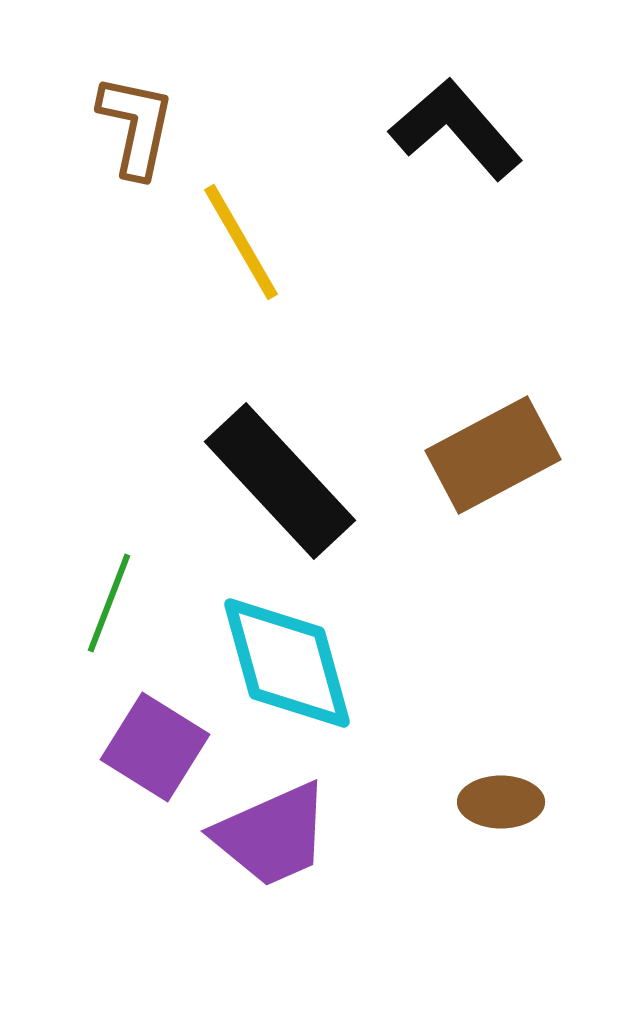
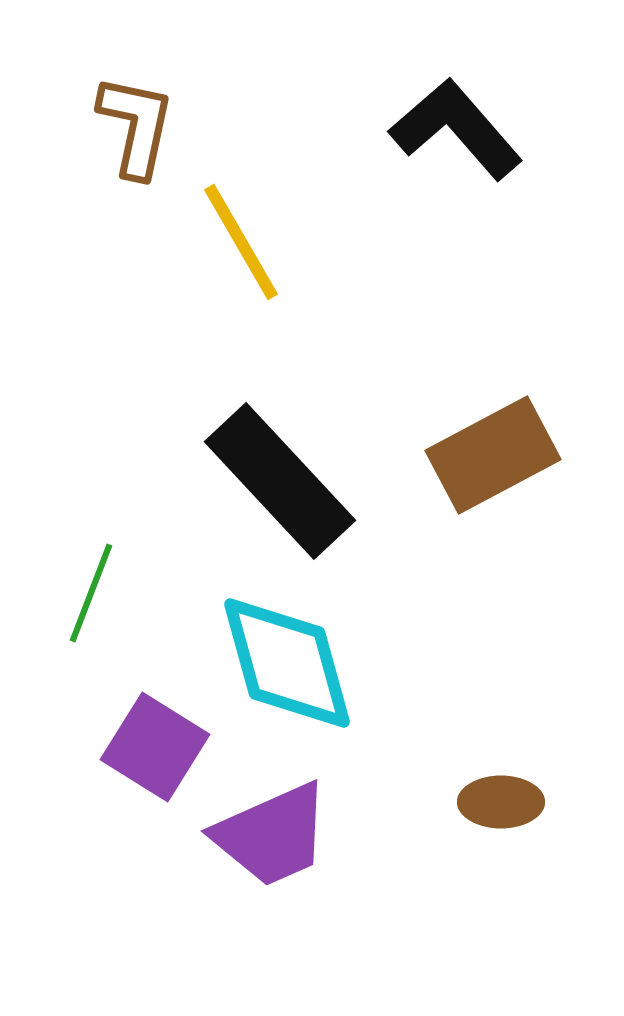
green line: moved 18 px left, 10 px up
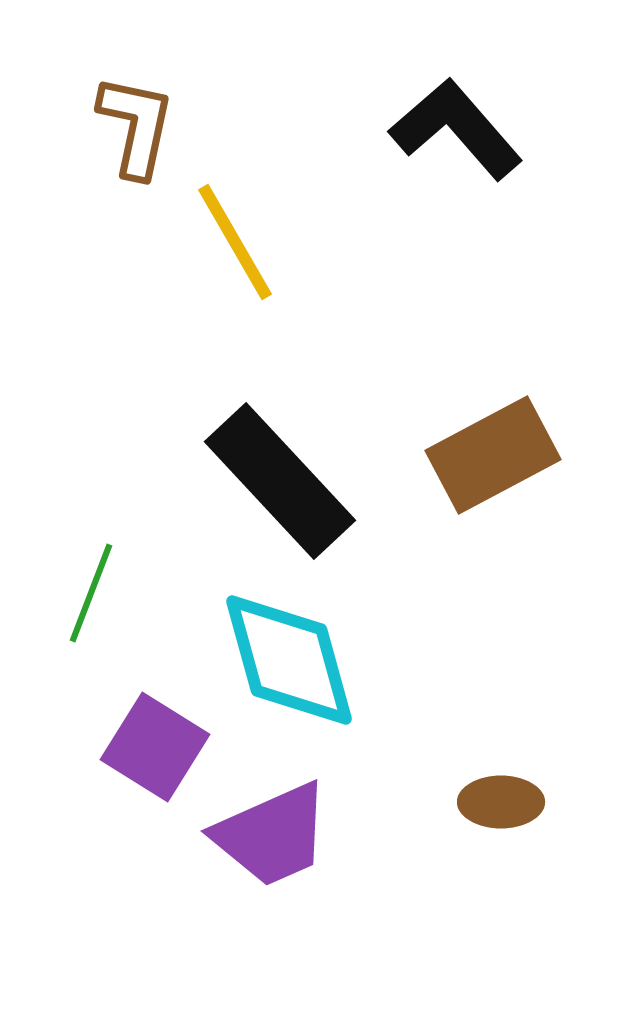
yellow line: moved 6 px left
cyan diamond: moved 2 px right, 3 px up
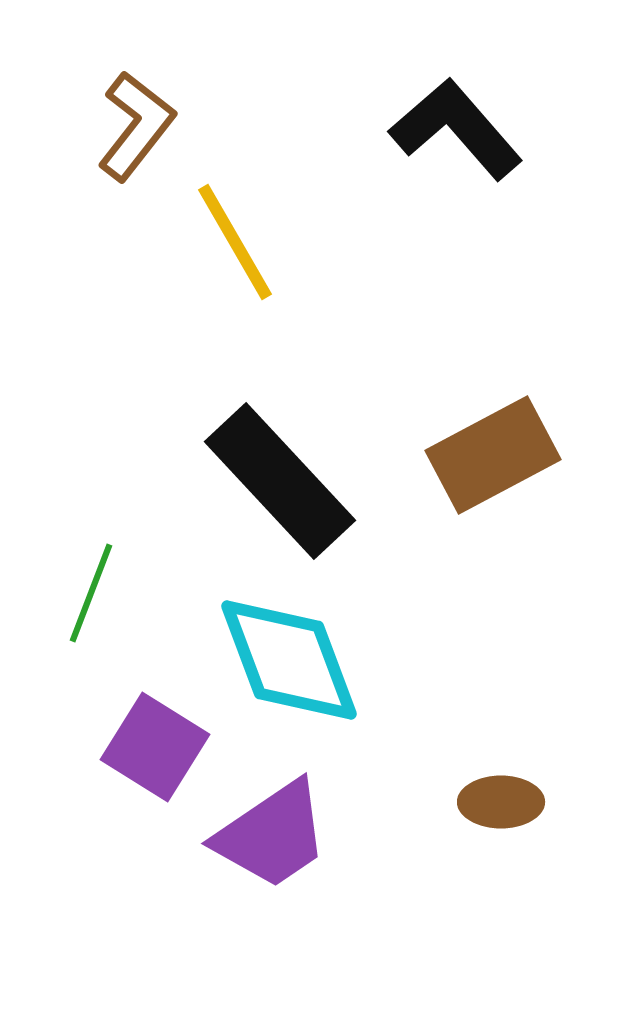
brown L-shape: rotated 26 degrees clockwise
cyan diamond: rotated 5 degrees counterclockwise
purple trapezoid: rotated 10 degrees counterclockwise
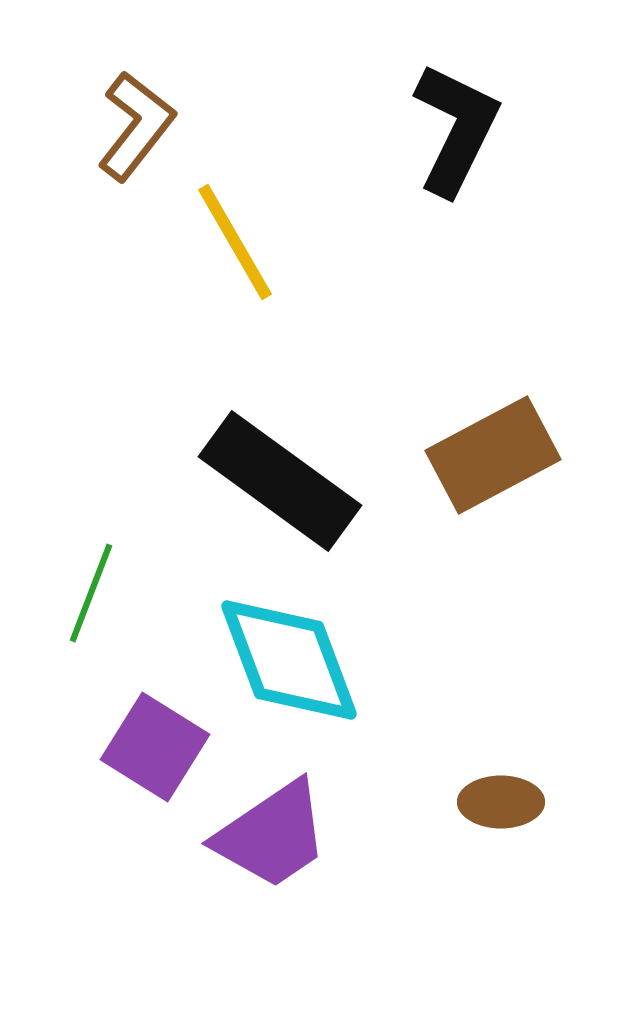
black L-shape: rotated 67 degrees clockwise
black rectangle: rotated 11 degrees counterclockwise
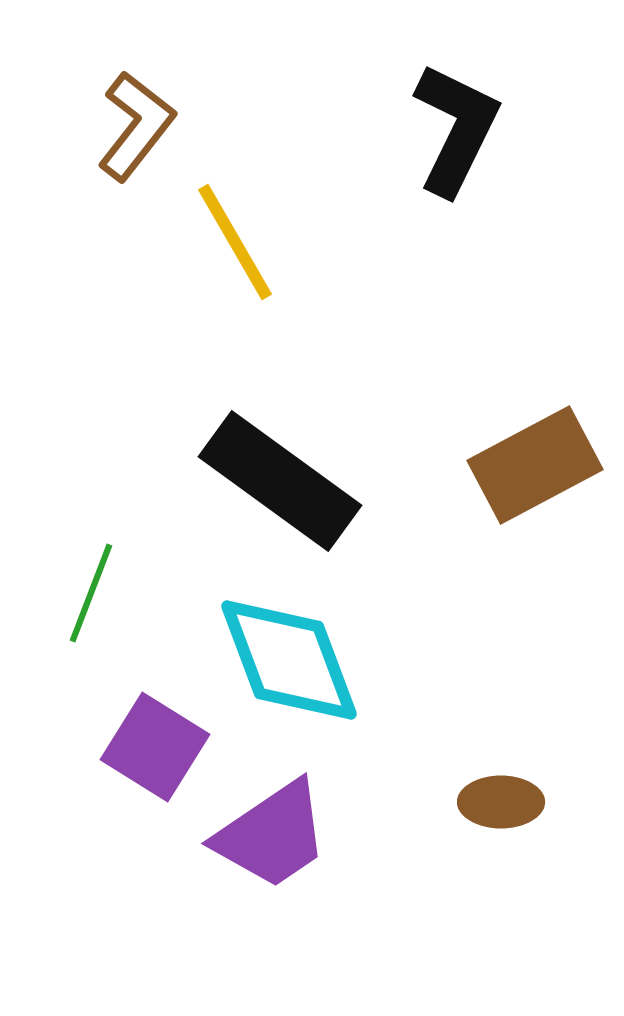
brown rectangle: moved 42 px right, 10 px down
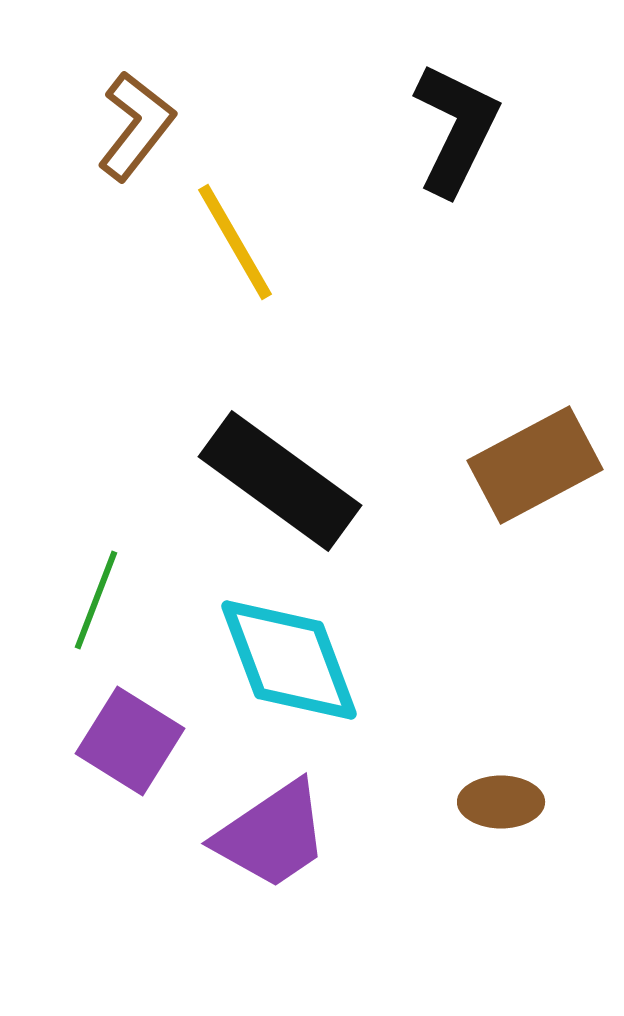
green line: moved 5 px right, 7 px down
purple square: moved 25 px left, 6 px up
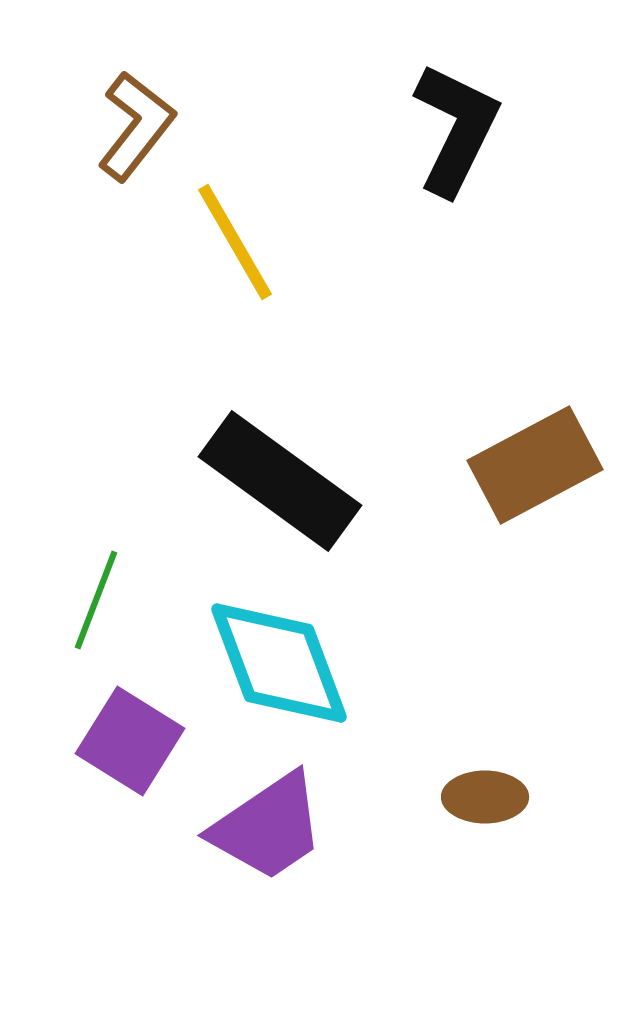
cyan diamond: moved 10 px left, 3 px down
brown ellipse: moved 16 px left, 5 px up
purple trapezoid: moved 4 px left, 8 px up
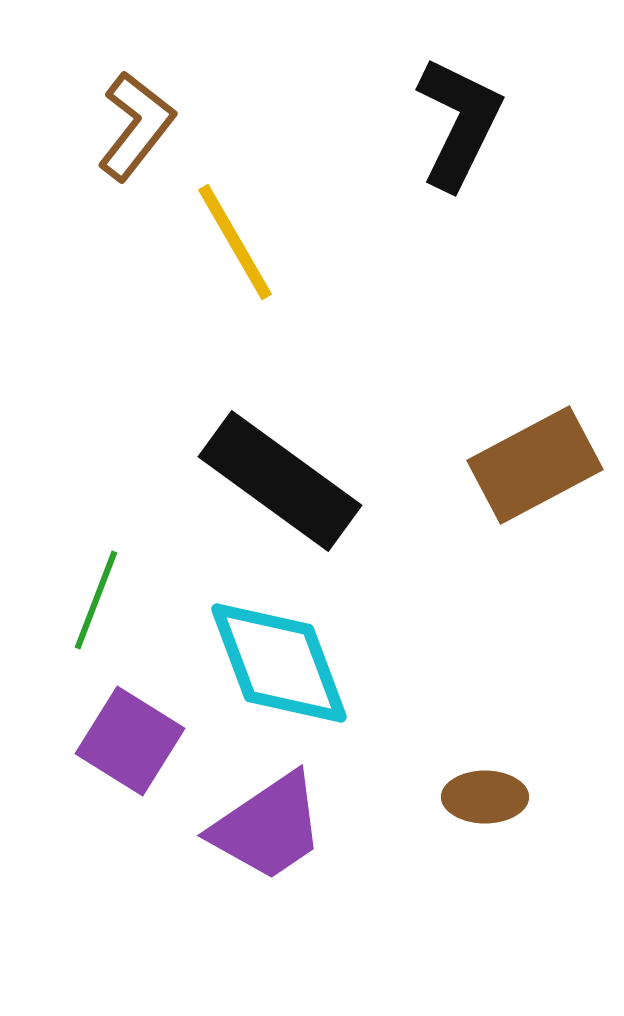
black L-shape: moved 3 px right, 6 px up
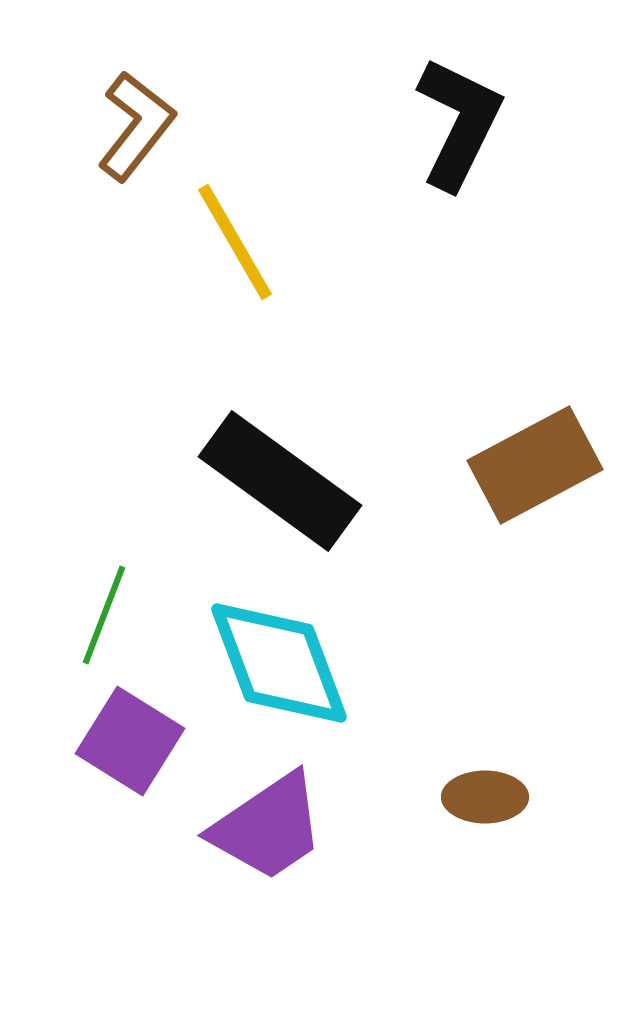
green line: moved 8 px right, 15 px down
